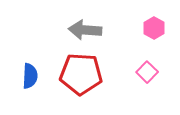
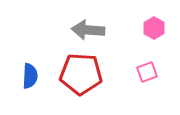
gray arrow: moved 3 px right
pink square: rotated 25 degrees clockwise
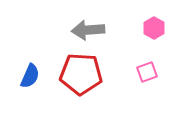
gray arrow: rotated 8 degrees counterclockwise
blue semicircle: rotated 20 degrees clockwise
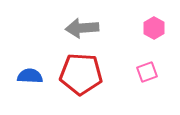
gray arrow: moved 6 px left, 2 px up
blue semicircle: rotated 110 degrees counterclockwise
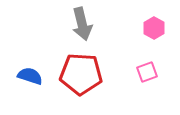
gray arrow: moved 4 px up; rotated 100 degrees counterclockwise
blue semicircle: rotated 15 degrees clockwise
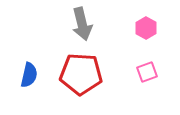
pink hexagon: moved 8 px left
blue semicircle: moved 1 px left, 1 px up; rotated 85 degrees clockwise
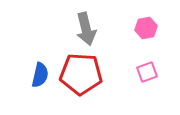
gray arrow: moved 4 px right, 5 px down
pink hexagon: rotated 20 degrees clockwise
blue semicircle: moved 11 px right
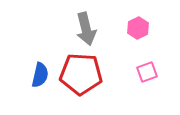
pink hexagon: moved 8 px left; rotated 15 degrees counterclockwise
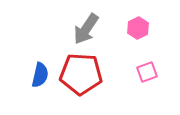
gray arrow: rotated 48 degrees clockwise
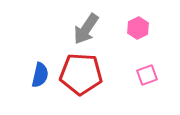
pink square: moved 3 px down
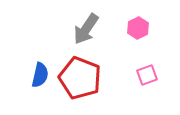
red pentagon: moved 1 px left, 4 px down; rotated 18 degrees clockwise
